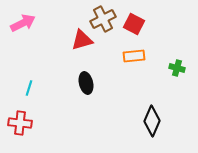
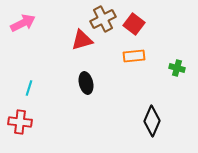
red square: rotated 10 degrees clockwise
red cross: moved 1 px up
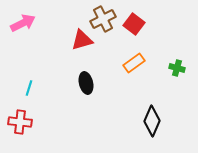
orange rectangle: moved 7 px down; rotated 30 degrees counterclockwise
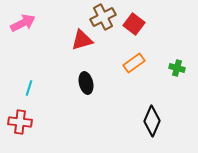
brown cross: moved 2 px up
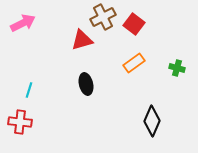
black ellipse: moved 1 px down
cyan line: moved 2 px down
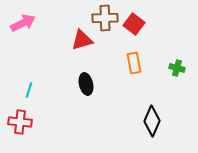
brown cross: moved 2 px right, 1 px down; rotated 25 degrees clockwise
orange rectangle: rotated 65 degrees counterclockwise
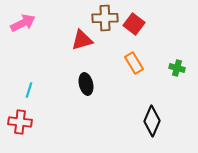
orange rectangle: rotated 20 degrees counterclockwise
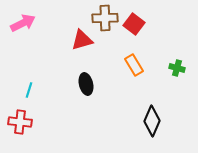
orange rectangle: moved 2 px down
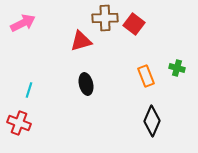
red triangle: moved 1 px left, 1 px down
orange rectangle: moved 12 px right, 11 px down; rotated 10 degrees clockwise
red cross: moved 1 px left, 1 px down; rotated 15 degrees clockwise
